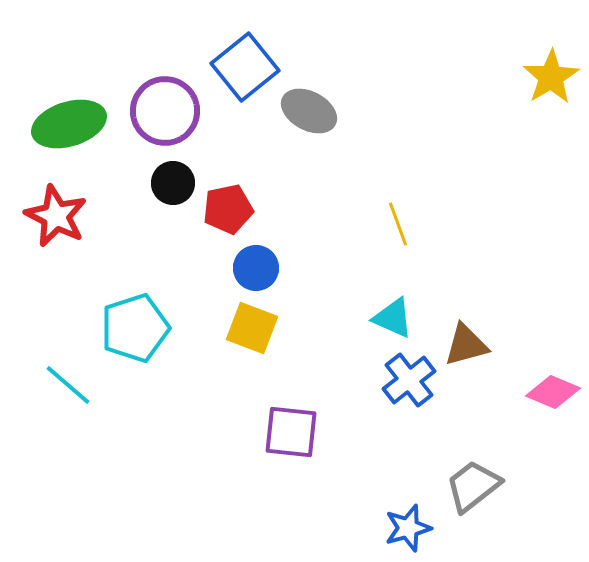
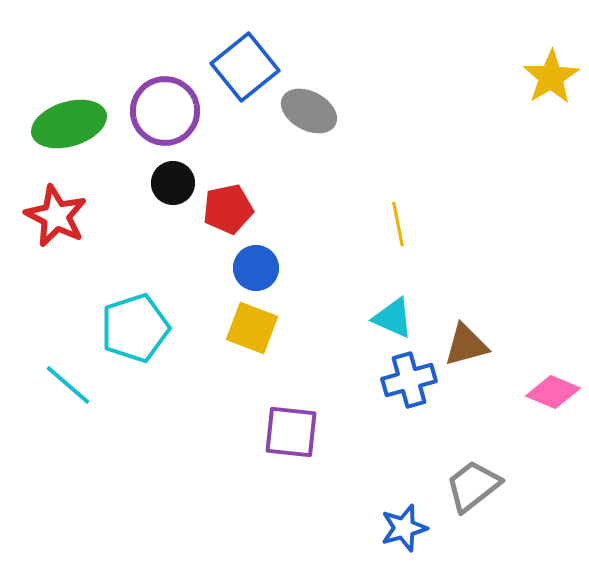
yellow line: rotated 9 degrees clockwise
blue cross: rotated 22 degrees clockwise
blue star: moved 4 px left
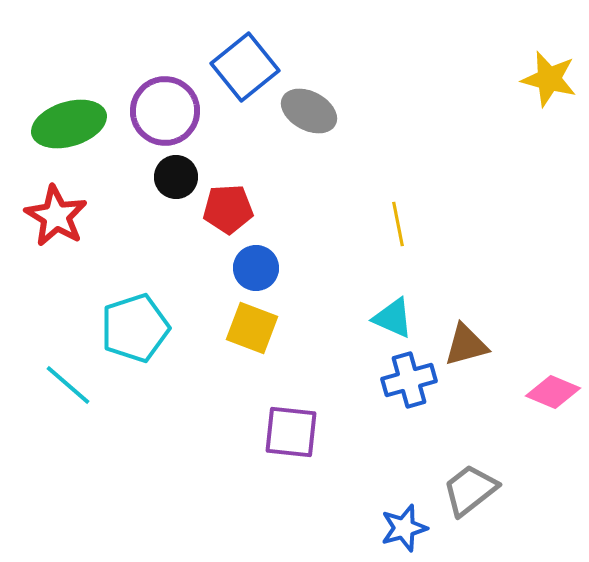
yellow star: moved 2 px left, 2 px down; rotated 26 degrees counterclockwise
black circle: moved 3 px right, 6 px up
red pentagon: rotated 9 degrees clockwise
red star: rotated 4 degrees clockwise
gray trapezoid: moved 3 px left, 4 px down
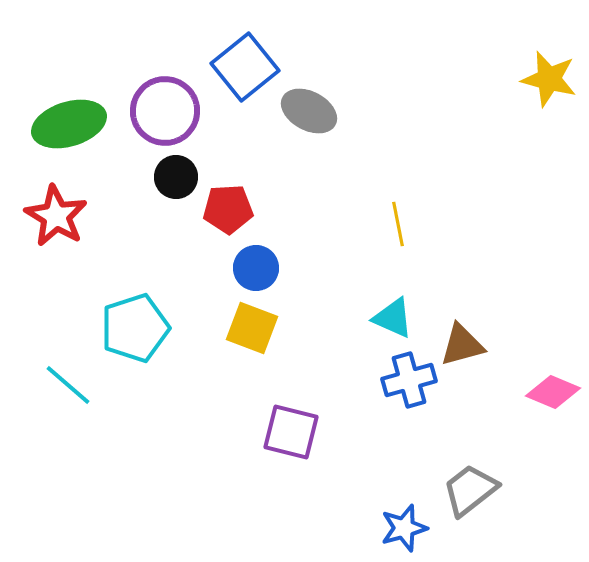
brown triangle: moved 4 px left
purple square: rotated 8 degrees clockwise
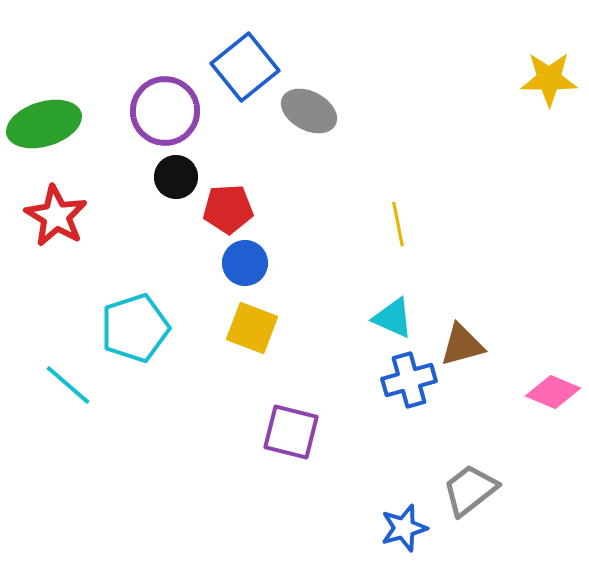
yellow star: rotated 14 degrees counterclockwise
green ellipse: moved 25 px left
blue circle: moved 11 px left, 5 px up
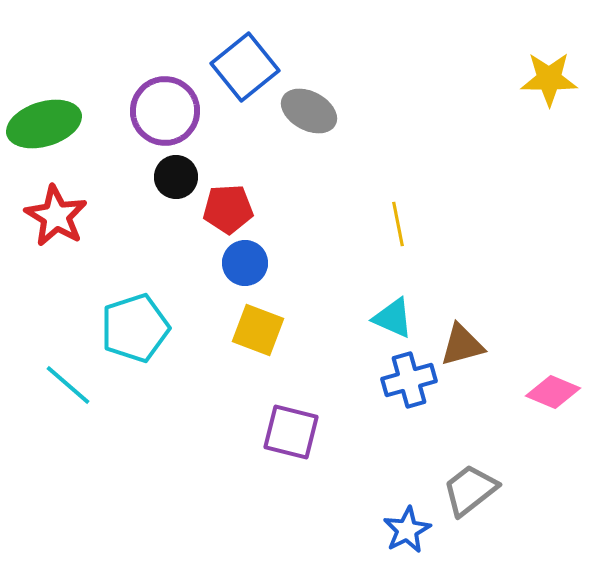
yellow square: moved 6 px right, 2 px down
blue star: moved 3 px right, 2 px down; rotated 12 degrees counterclockwise
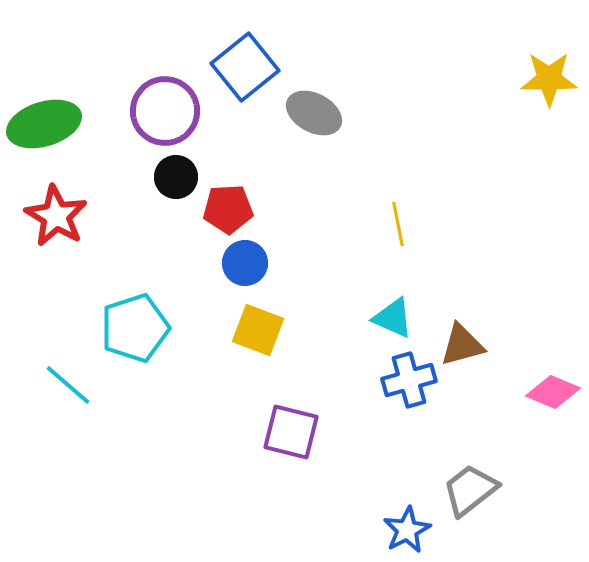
gray ellipse: moved 5 px right, 2 px down
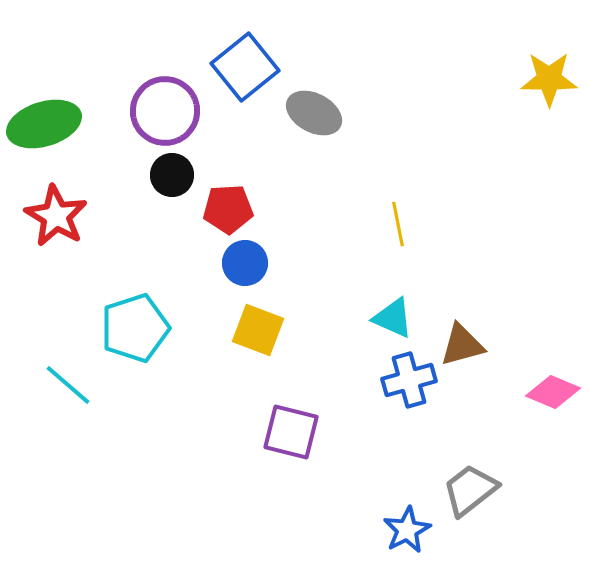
black circle: moved 4 px left, 2 px up
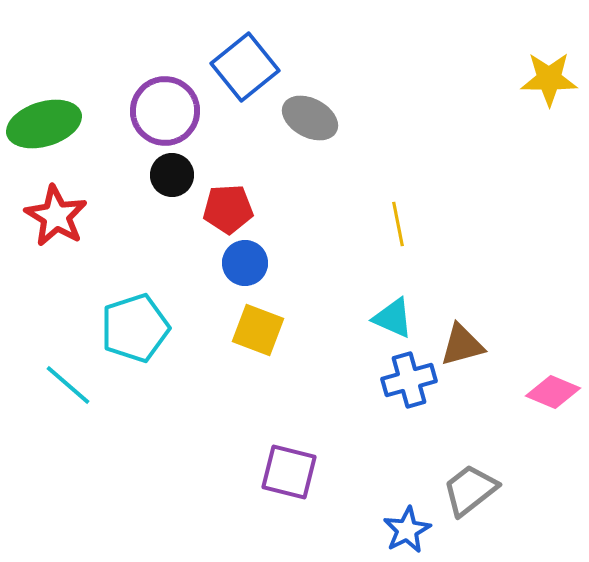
gray ellipse: moved 4 px left, 5 px down
purple square: moved 2 px left, 40 px down
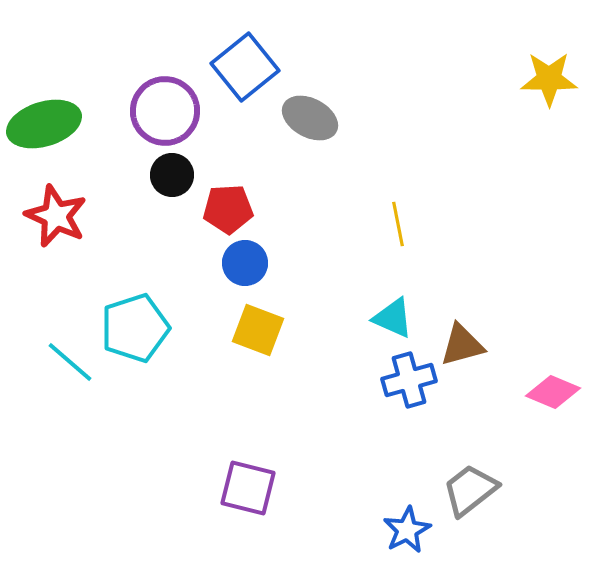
red star: rotated 6 degrees counterclockwise
cyan line: moved 2 px right, 23 px up
purple square: moved 41 px left, 16 px down
